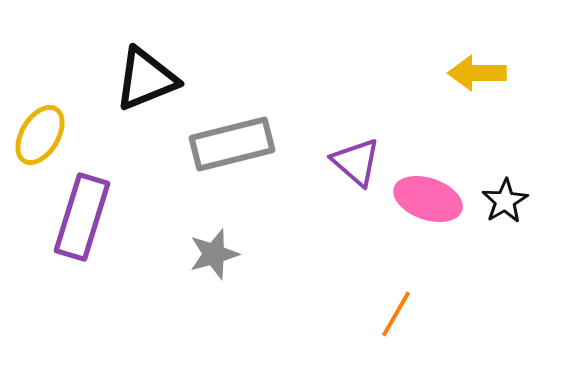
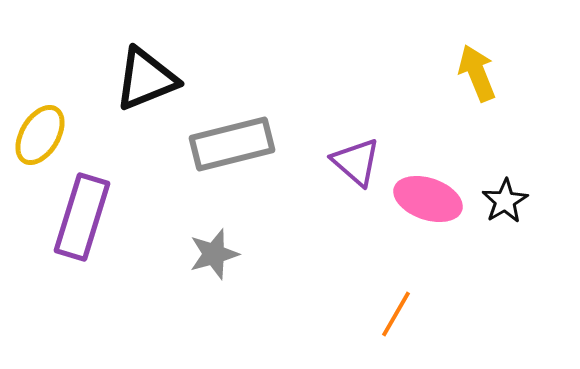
yellow arrow: rotated 68 degrees clockwise
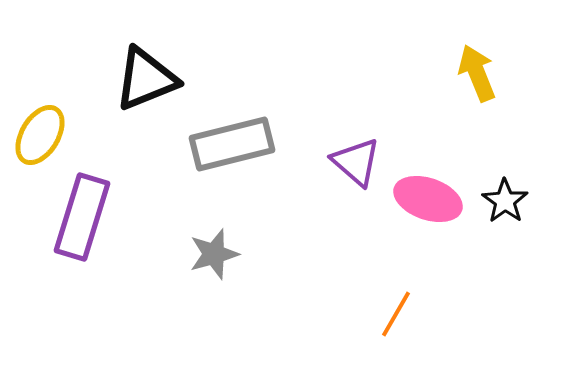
black star: rotated 6 degrees counterclockwise
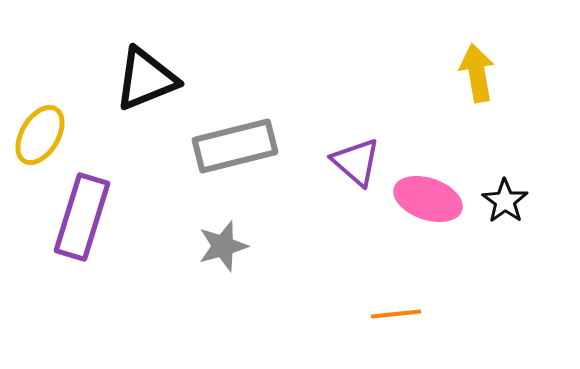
yellow arrow: rotated 12 degrees clockwise
gray rectangle: moved 3 px right, 2 px down
gray star: moved 9 px right, 8 px up
orange line: rotated 54 degrees clockwise
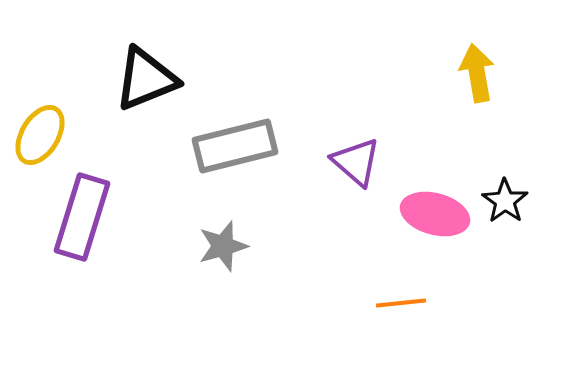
pink ellipse: moved 7 px right, 15 px down; rotated 4 degrees counterclockwise
orange line: moved 5 px right, 11 px up
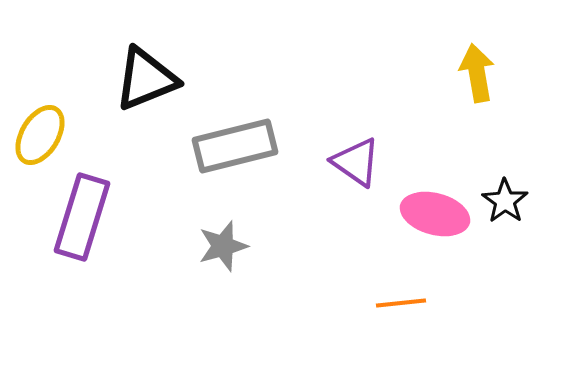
purple triangle: rotated 6 degrees counterclockwise
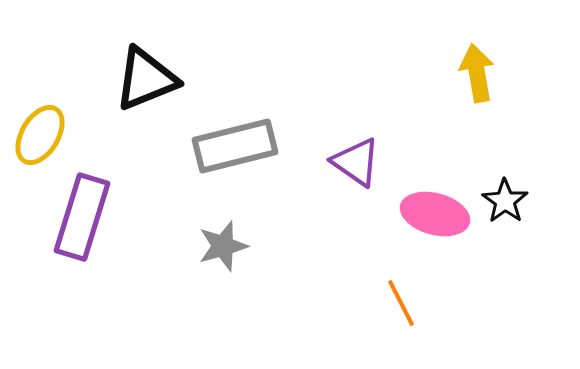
orange line: rotated 69 degrees clockwise
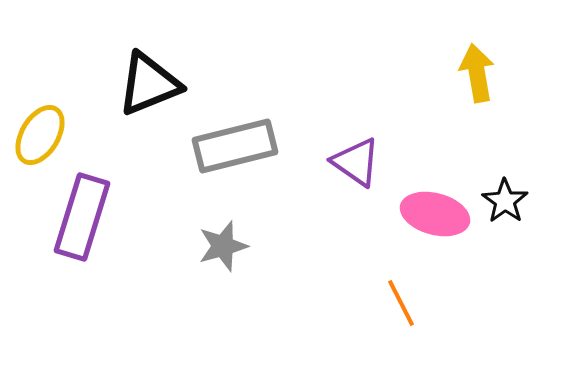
black triangle: moved 3 px right, 5 px down
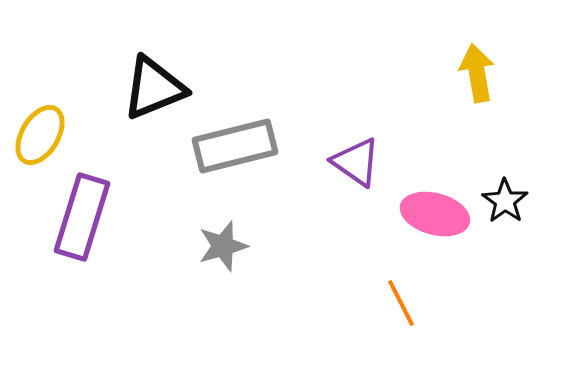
black triangle: moved 5 px right, 4 px down
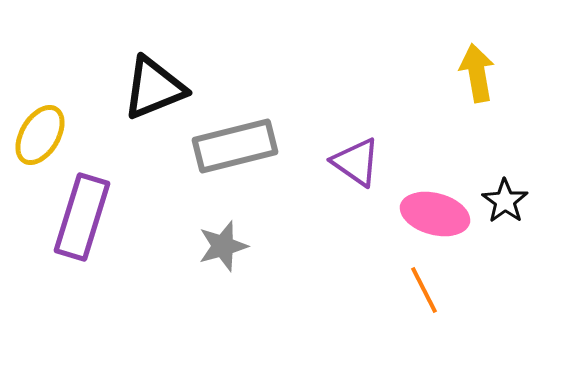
orange line: moved 23 px right, 13 px up
